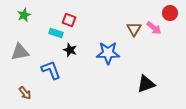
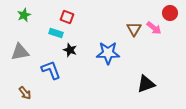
red square: moved 2 px left, 3 px up
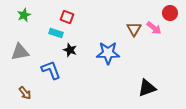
black triangle: moved 1 px right, 4 px down
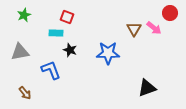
cyan rectangle: rotated 16 degrees counterclockwise
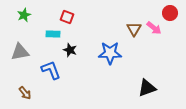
cyan rectangle: moved 3 px left, 1 px down
blue star: moved 2 px right
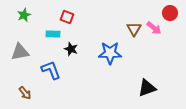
black star: moved 1 px right, 1 px up
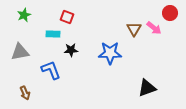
black star: moved 1 px down; rotated 24 degrees counterclockwise
brown arrow: rotated 16 degrees clockwise
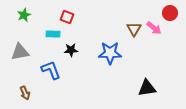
black triangle: rotated 12 degrees clockwise
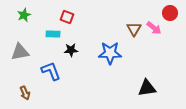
blue L-shape: moved 1 px down
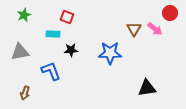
pink arrow: moved 1 px right, 1 px down
brown arrow: rotated 40 degrees clockwise
